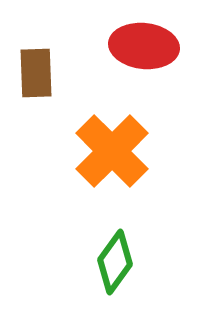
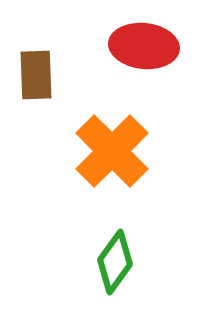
brown rectangle: moved 2 px down
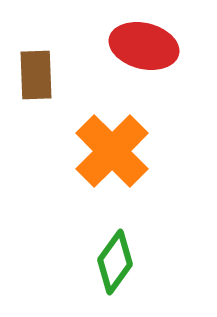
red ellipse: rotated 8 degrees clockwise
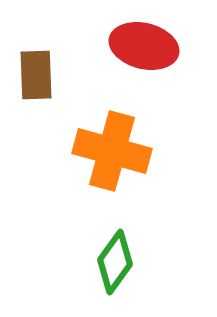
orange cross: rotated 30 degrees counterclockwise
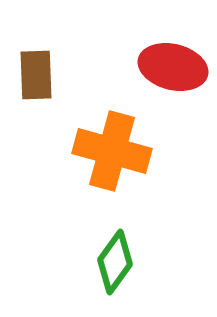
red ellipse: moved 29 px right, 21 px down
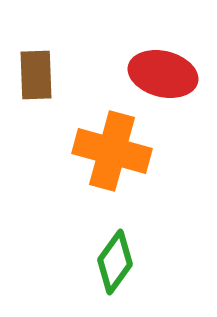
red ellipse: moved 10 px left, 7 px down
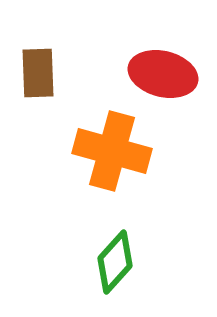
brown rectangle: moved 2 px right, 2 px up
green diamond: rotated 6 degrees clockwise
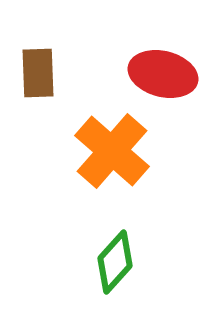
orange cross: rotated 26 degrees clockwise
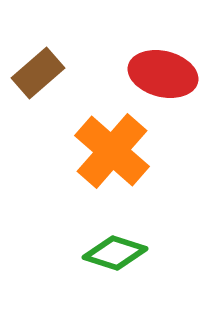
brown rectangle: rotated 51 degrees clockwise
green diamond: moved 9 px up; rotated 66 degrees clockwise
